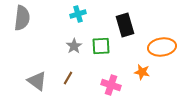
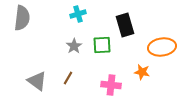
green square: moved 1 px right, 1 px up
pink cross: rotated 12 degrees counterclockwise
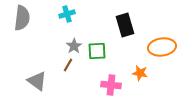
cyan cross: moved 11 px left
green square: moved 5 px left, 6 px down
orange star: moved 2 px left, 1 px down
brown line: moved 13 px up
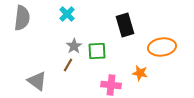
cyan cross: rotated 28 degrees counterclockwise
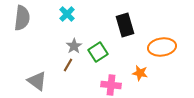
green square: moved 1 px right, 1 px down; rotated 30 degrees counterclockwise
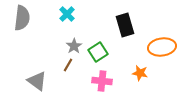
pink cross: moved 9 px left, 4 px up
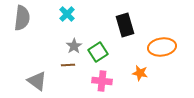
brown line: rotated 56 degrees clockwise
